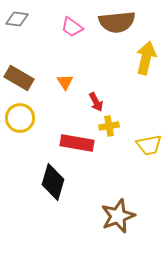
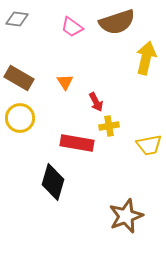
brown semicircle: rotated 12 degrees counterclockwise
brown star: moved 8 px right
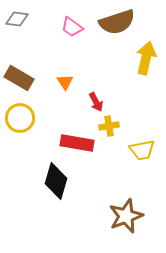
yellow trapezoid: moved 7 px left, 5 px down
black diamond: moved 3 px right, 1 px up
